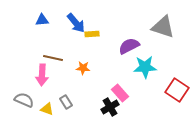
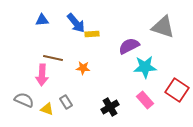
pink rectangle: moved 25 px right, 7 px down
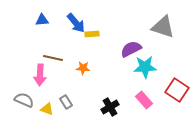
purple semicircle: moved 2 px right, 3 px down
pink arrow: moved 2 px left
pink rectangle: moved 1 px left
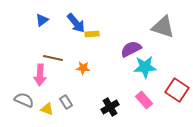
blue triangle: rotated 32 degrees counterclockwise
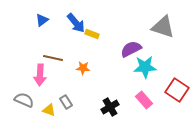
yellow rectangle: rotated 24 degrees clockwise
yellow triangle: moved 2 px right, 1 px down
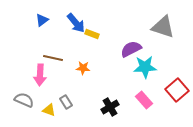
red square: rotated 15 degrees clockwise
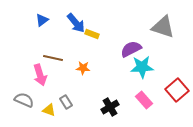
cyan star: moved 3 px left
pink arrow: rotated 20 degrees counterclockwise
